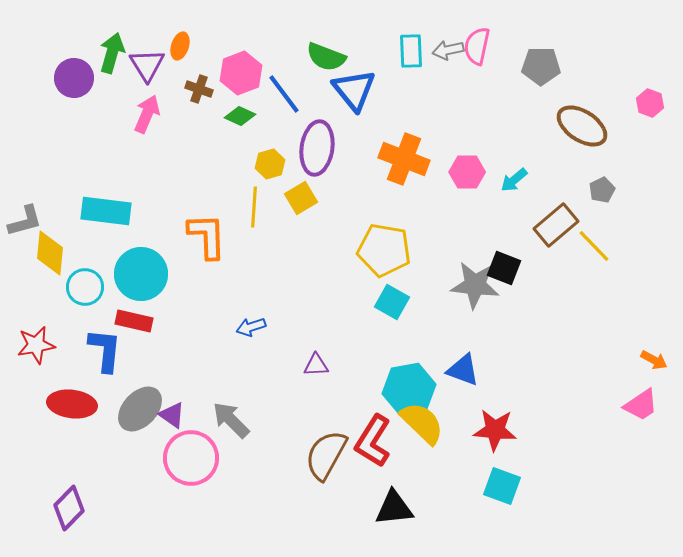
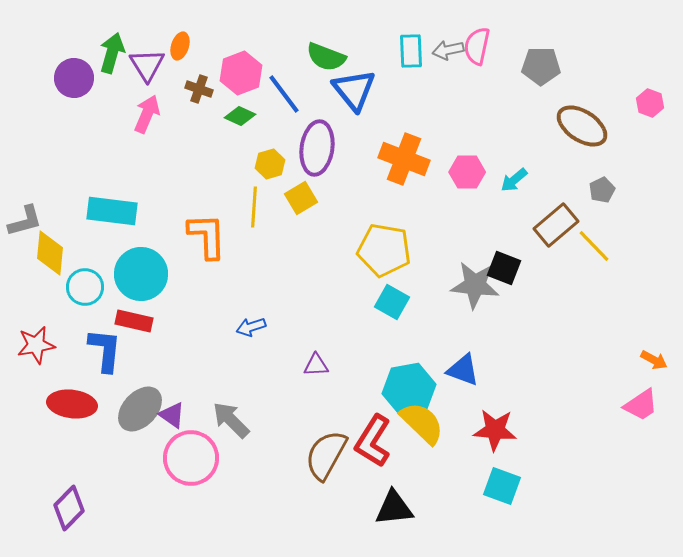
cyan rectangle at (106, 211): moved 6 px right
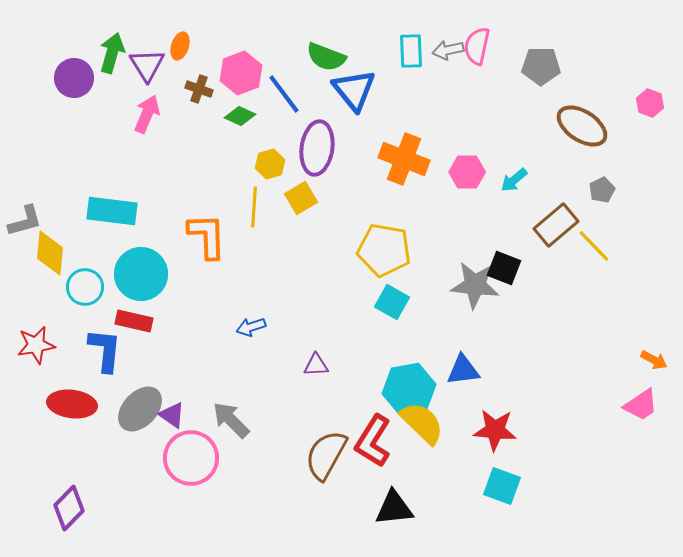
blue triangle at (463, 370): rotated 27 degrees counterclockwise
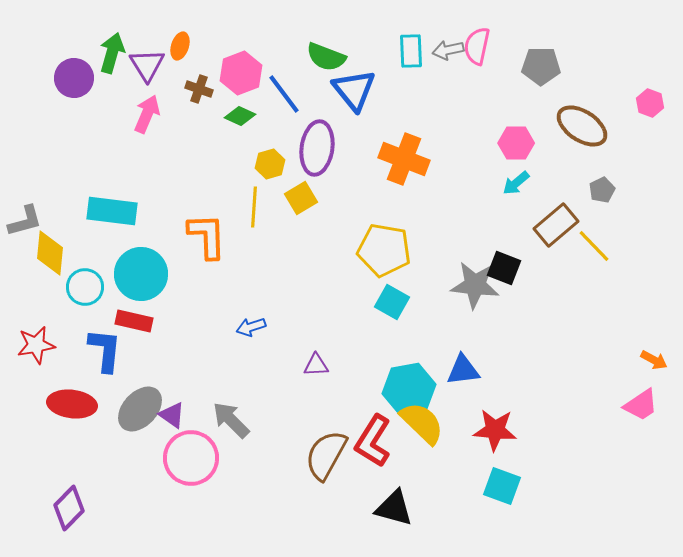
pink hexagon at (467, 172): moved 49 px right, 29 px up
cyan arrow at (514, 180): moved 2 px right, 3 px down
black triangle at (394, 508): rotated 21 degrees clockwise
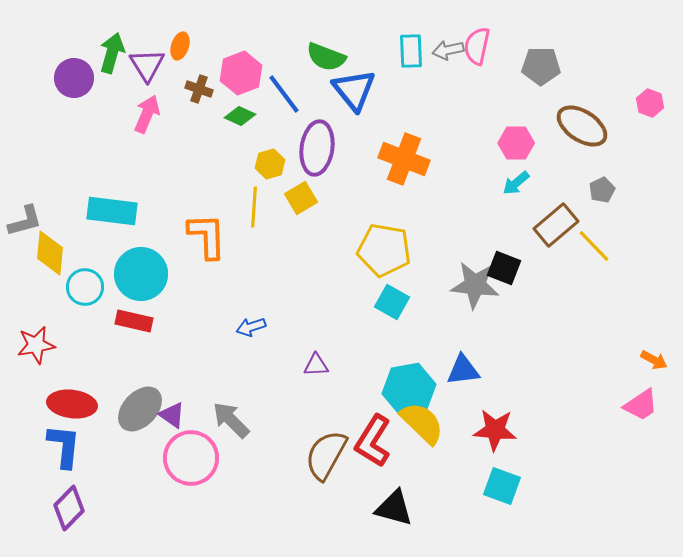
blue L-shape at (105, 350): moved 41 px left, 96 px down
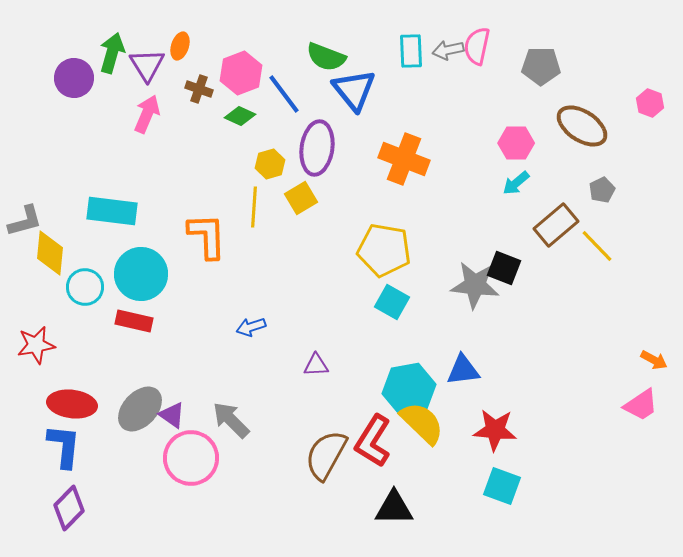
yellow line at (594, 246): moved 3 px right
black triangle at (394, 508): rotated 15 degrees counterclockwise
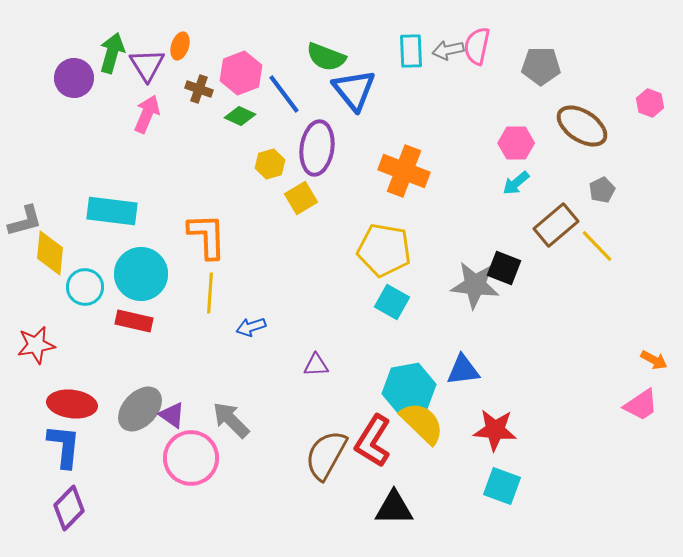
orange cross at (404, 159): moved 12 px down
yellow line at (254, 207): moved 44 px left, 86 px down
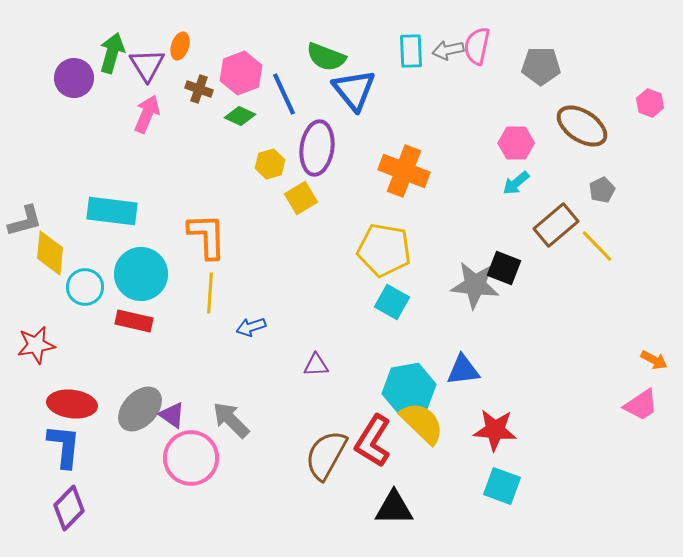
blue line at (284, 94): rotated 12 degrees clockwise
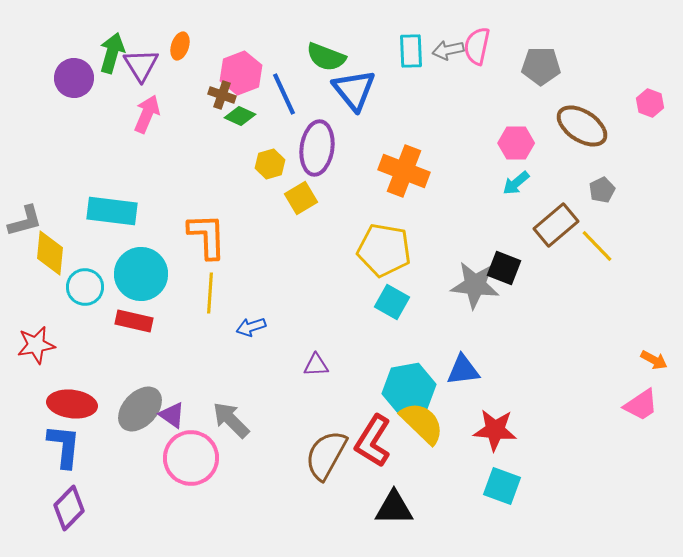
purple triangle at (147, 65): moved 6 px left
brown cross at (199, 89): moved 23 px right, 6 px down
